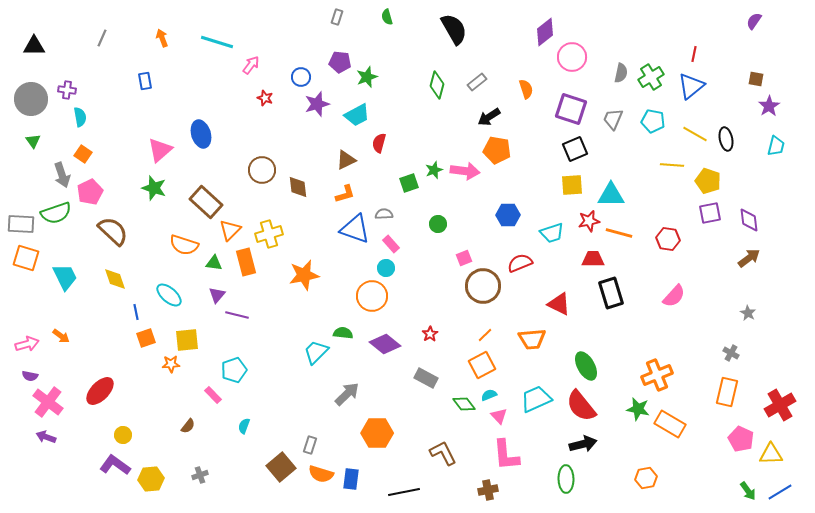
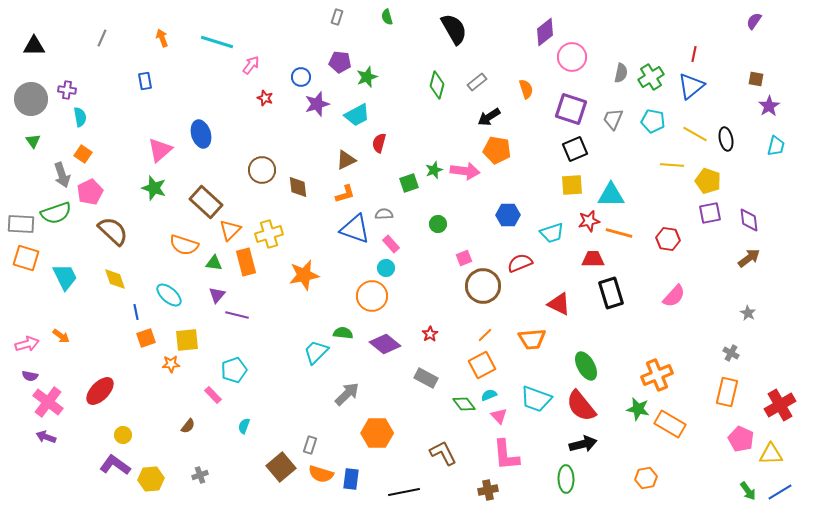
cyan trapezoid at (536, 399): rotated 136 degrees counterclockwise
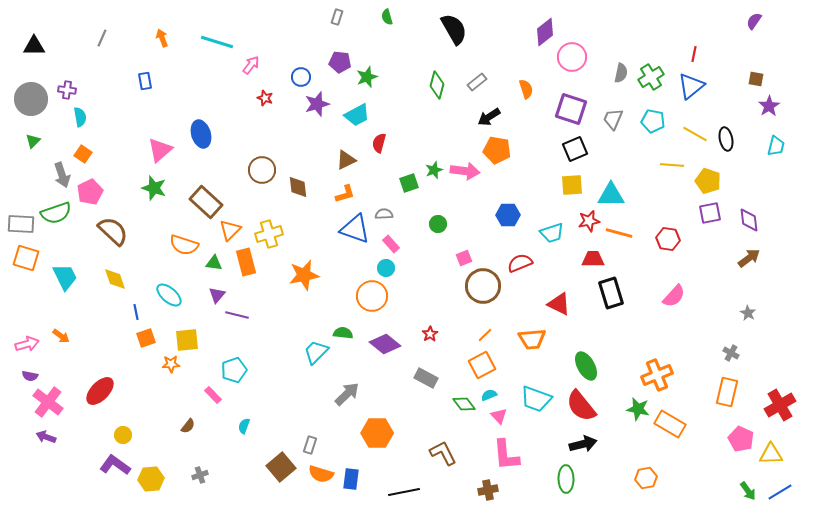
green triangle at (33, 141): rotated 21 degrees clockwise
